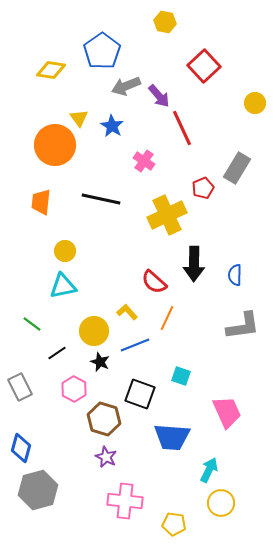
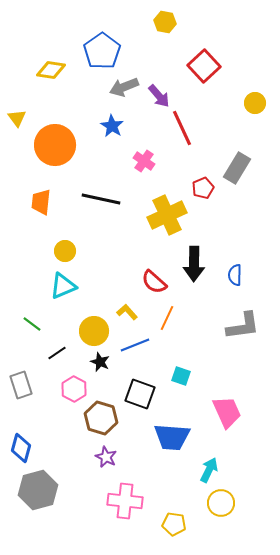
gray arrow at (126, 86): moved 2 px left, 1 px down
yellow triangle at (79, 118): moved 62 px left
cyan triangle at (63, 286): rotated 12 degrees counterclockwise
gray rectangle at (20, 387): moved 1 px right, 2 px up; rotated 8 degrees clockwise
brown hexagon at (104, 419): moved 3 px left, 1 px up
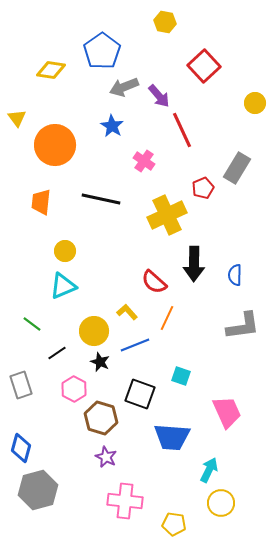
red line at (182, 128): moved 2 px down
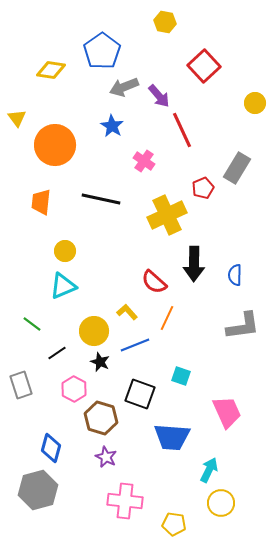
blue diamond at (21, 448): moved 30 px right
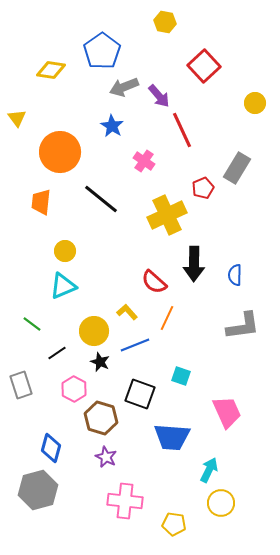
orange circle at (55, 145): moved 5 px right, 7 px down
black line at (101, 199): rotated 27 degrees clockwise
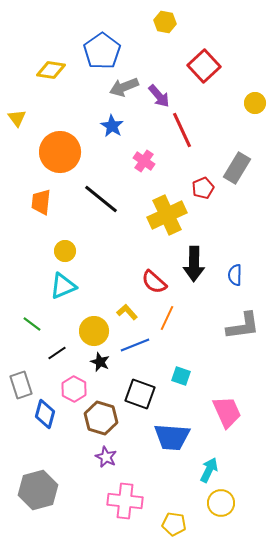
blue diamond at (51, 448): moved 6 px left, 34 px up
